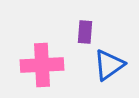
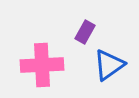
purple rectangle: rotated 25 degrees clockwise
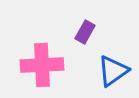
blue triangle: moved 4 px right, 6 px down
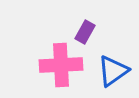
pink cross: moved 19 px right
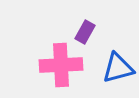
blue triangle: moved 5 px right, 3 px up; rotated 20 degrees clockwise
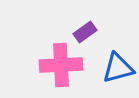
purple rectangle: rotated 25 degrees clockwise
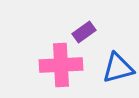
purple rectangle: moved 1 px left
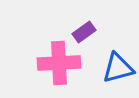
pink cross: moved 2 px left, 2 px up
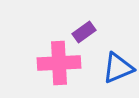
blue triangle: rotated 8 degrees counterclockwise
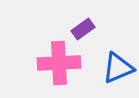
purple rectangle: moved 1 px left, 3 px up
